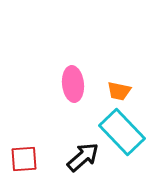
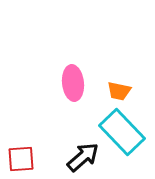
pink ellipse: moved 1 px up
red square: moved 3 px left
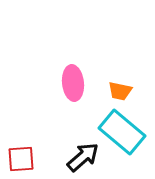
orange trapezoid: moved 1 px right
cyan rectangle: rotated 6 degrees counterclockwise
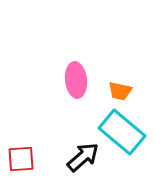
pink ellipse: moved 3 px right, 3 px up
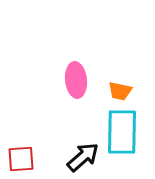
cyan rectangle: rotated 51 degrees clockwise
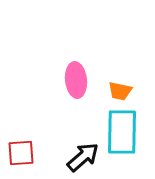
red square: moved 6 px up
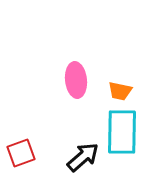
red square: rotated 16 degrees counterclockwise
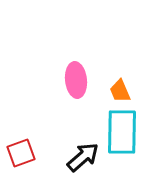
orange trapezoid: rotated 55 degrees clockwise
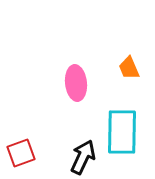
pink ellipse: moved 3 px down
orange trapezoid: moved 9 px right, 23 px up
black arrow: rotated 24 degrees counterclockwise
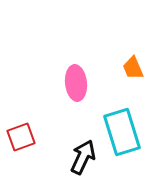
orange trapezoid: moved 4 px right
cyan rectangle: rotated 18 degrees counterclockwise
red square: moved 16 px up
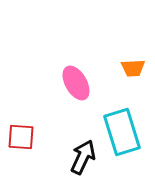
orange trapezoid: rotated 70 degrees counterclockwise
pink ellipse: rotated 24 degrees counterclockwise
red square: rotated 24 degrees clockwise
